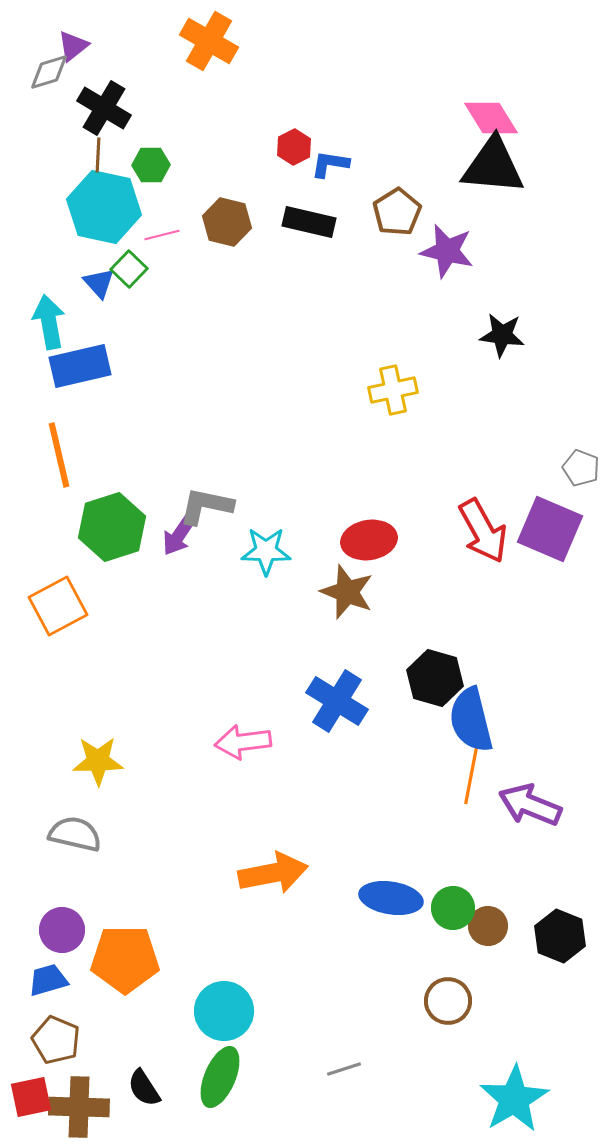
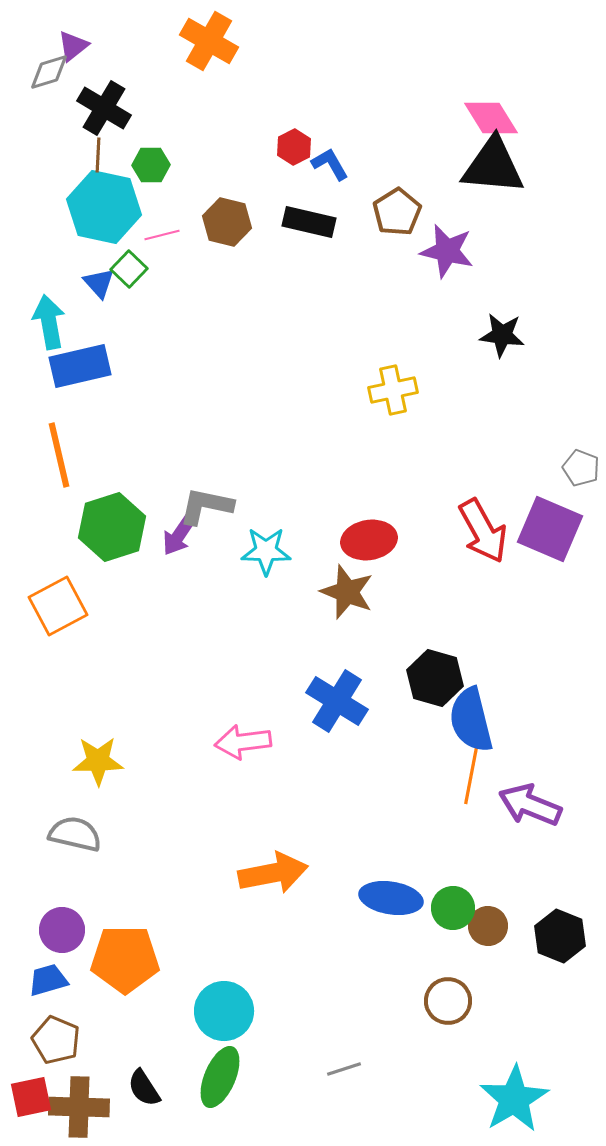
blue L-shape at (330, 164): rotated 51 degrees clockwise
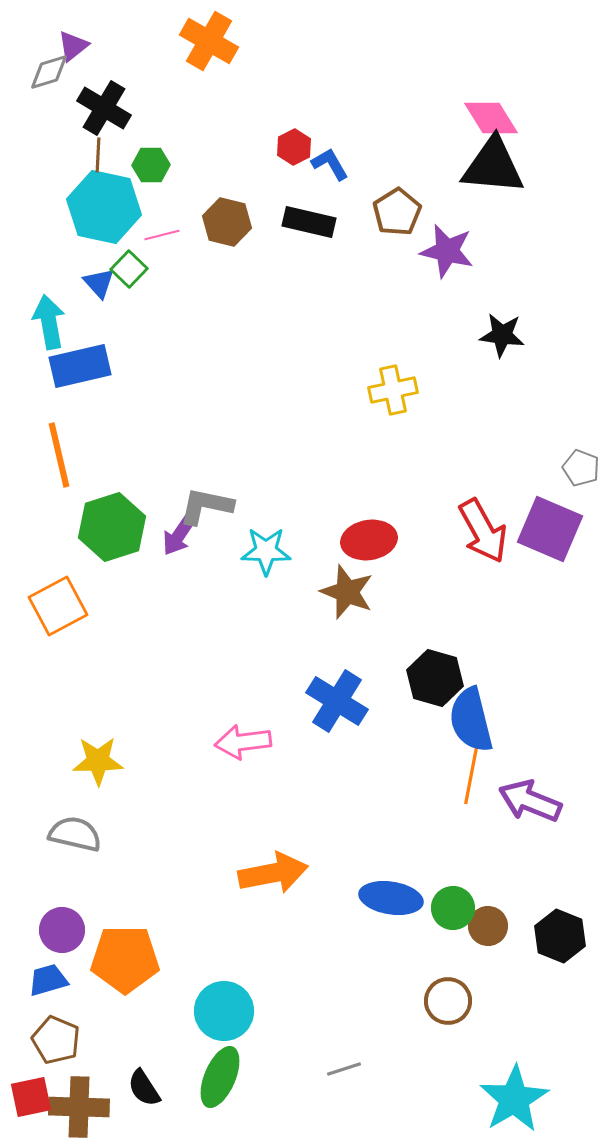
purple arrow at (530, 805): moved 4 px up
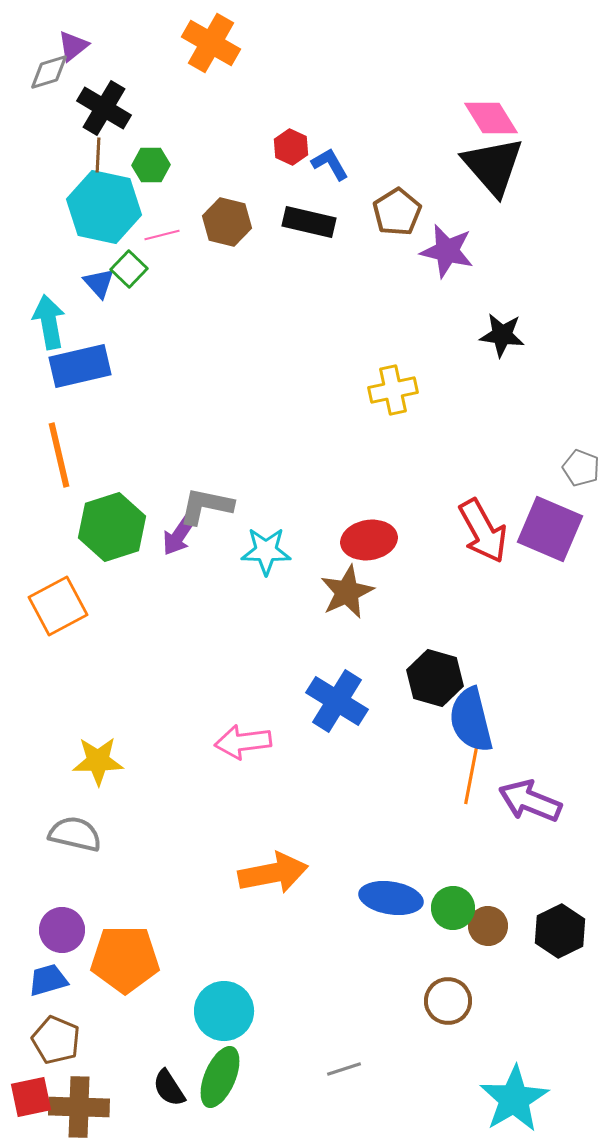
orange cross at (209, 41): moved 2 px right, 2 px down
red hexagon at (294, 147): moved 3 px left; rotated 8 degrees counterclockwise
black triangle at (493, 166): rotated 44 degrees clockwise
brown star at (347, 592): rotated 26 degrees clockwise
black hexagon at (560, 936): moved 5 px up; rotated 12 degrees clockwise
black semicircle at (144, 1088): moved 25 px right
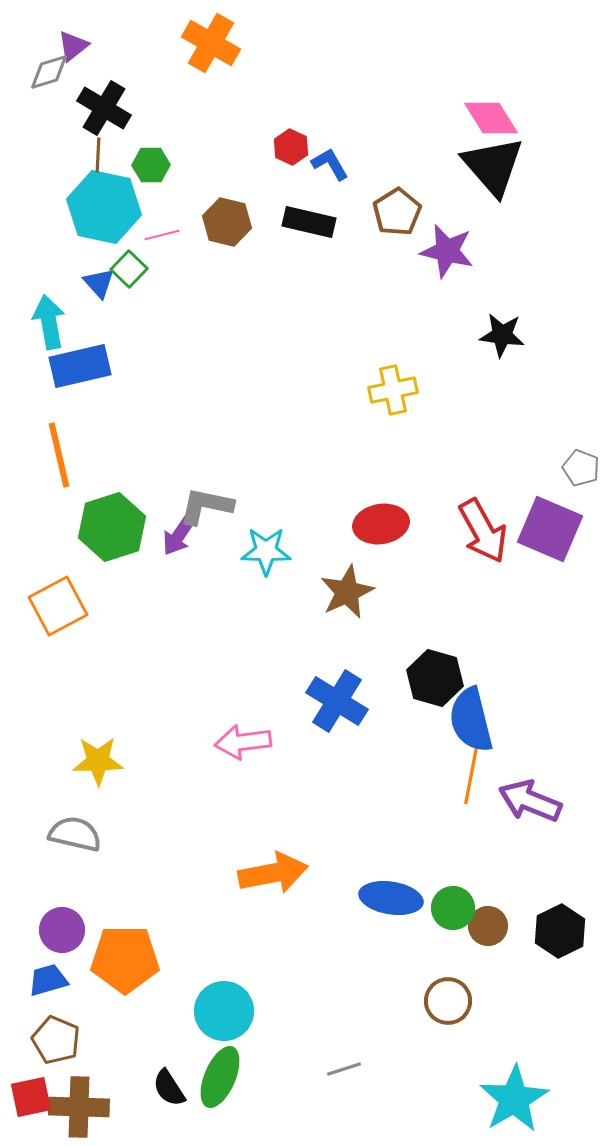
red ellipse at (369, 540): moved 12 px right, 16 px up
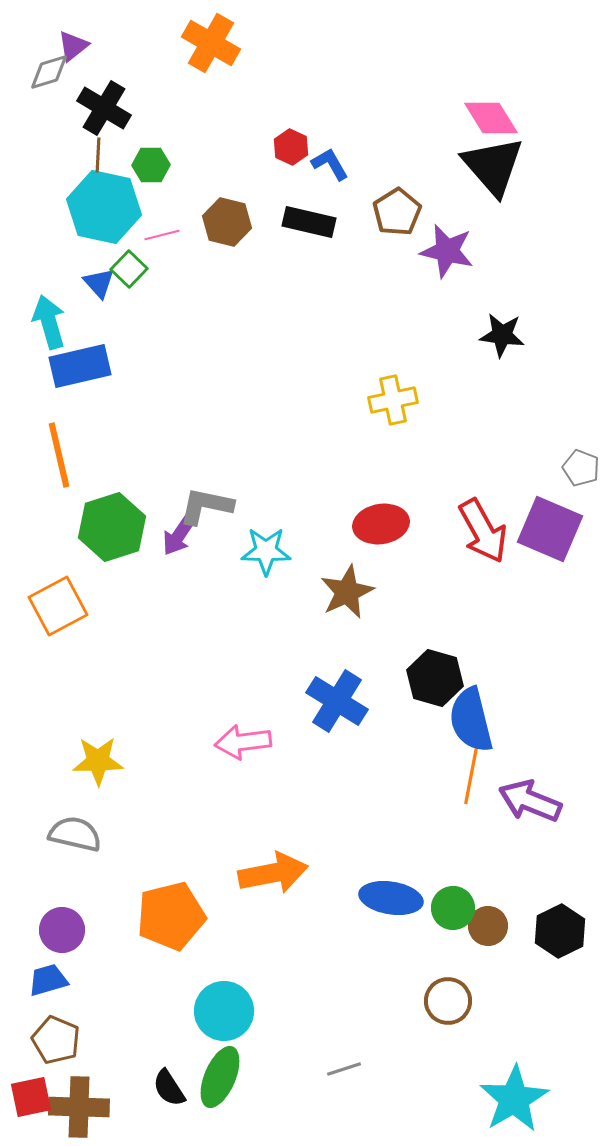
cyan arrow at (49, 322): rotated 6 degrees counterclockwise
yellow cross at (393, 390): moved 10 px down
orange pentagon at (125, 959): moved 46 px right, 43 px up; rotated 14 degrees counterclockwise
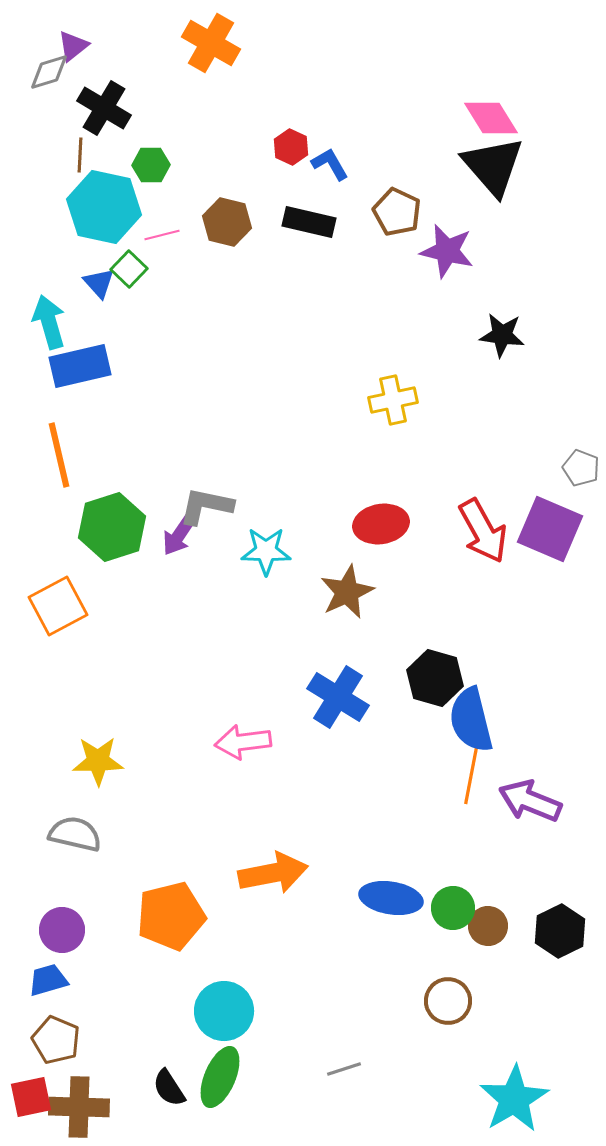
brown line at (98, 155): moved 18 px left
brown pentagon at (397, 212): rotated 15 degrees counterclockwise
blue cross at (337, 701): moved 1 px right, 4 px up
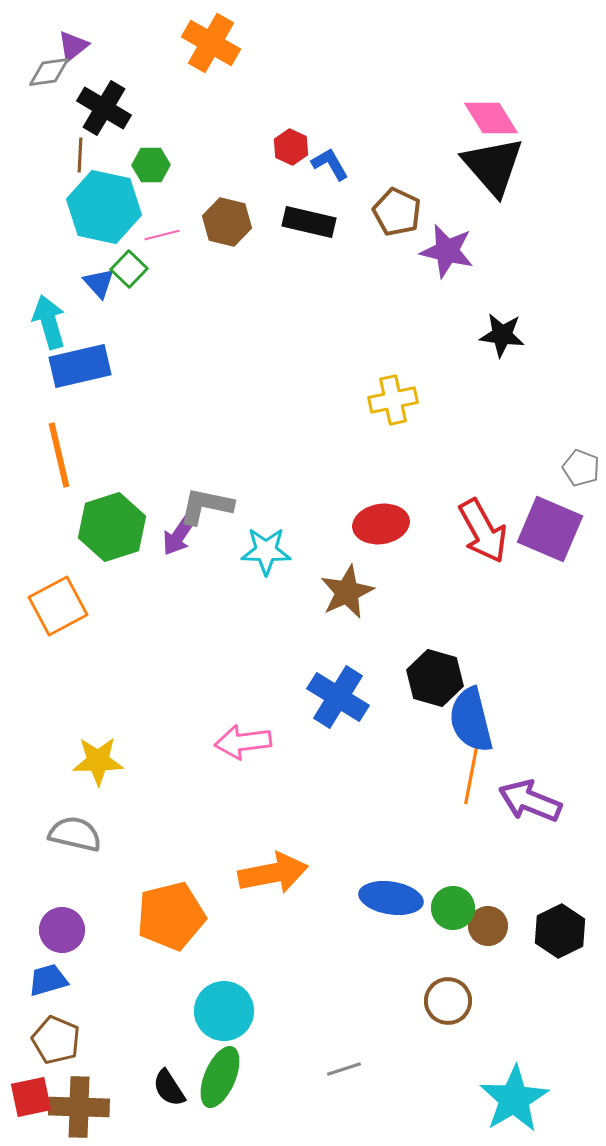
gray diamond at (49, 72): rotated 9 degrees clockwise
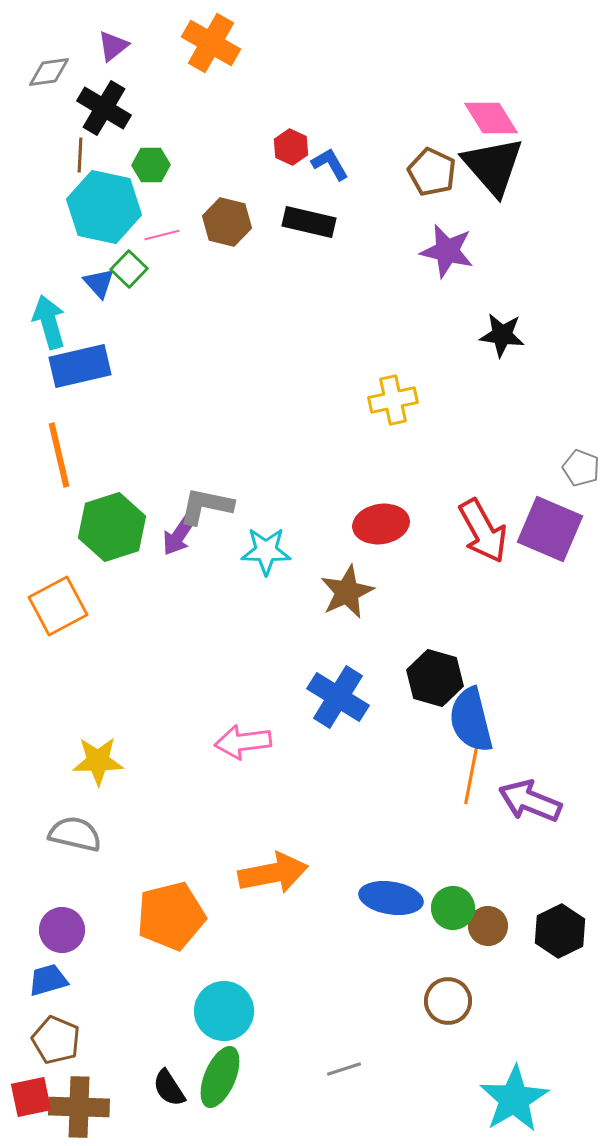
purple triangle at (73, 46): moved 40 px right
brown pentagon at (397, 212): moved 35 px right, 40 px up
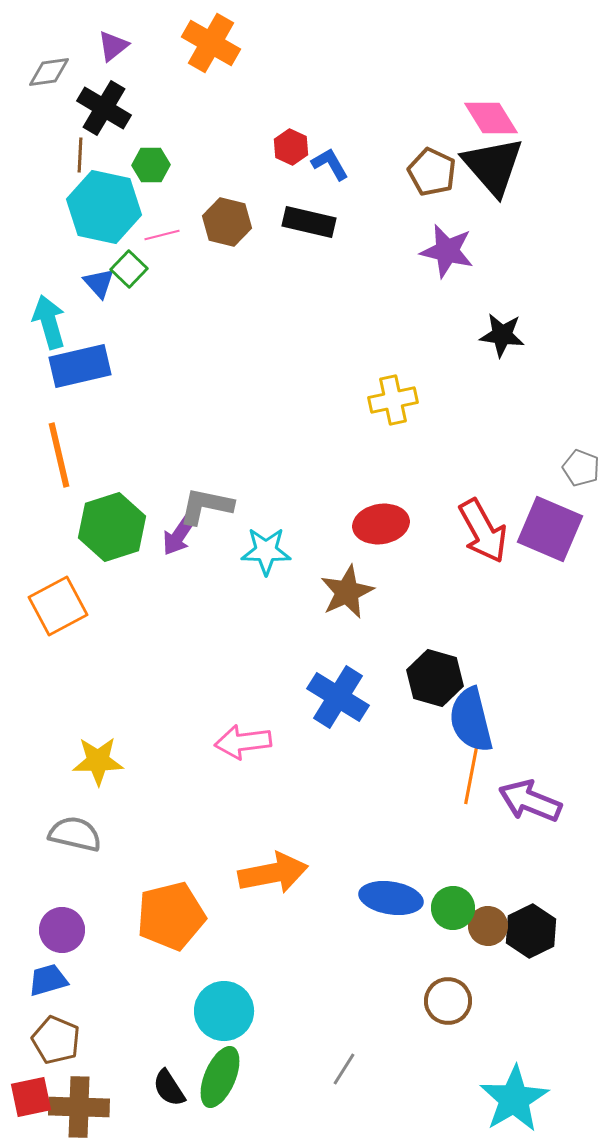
black hexagon at (560, 931): moved 29 px left
gray line at (344, 1069): rotated 40 degrees counterclockwise
